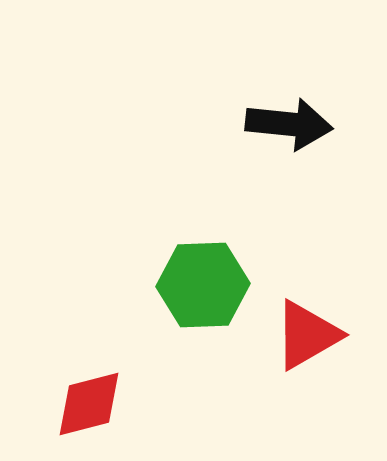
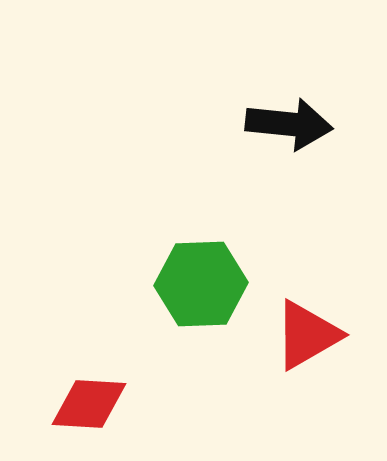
green hexagon: moved 2 px left, 1 px up
red diamond: rotated 18 degrees clockwise
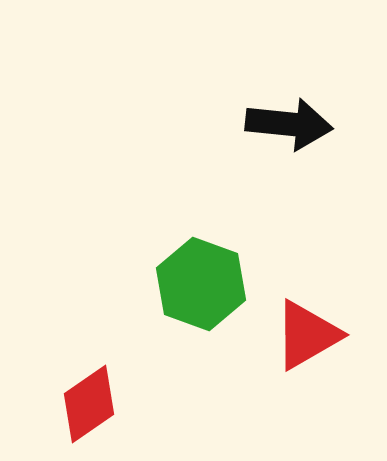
green hexagon: rotated 22 degrees clockwise
red diamond: rotated 38 degrees counterclockwise
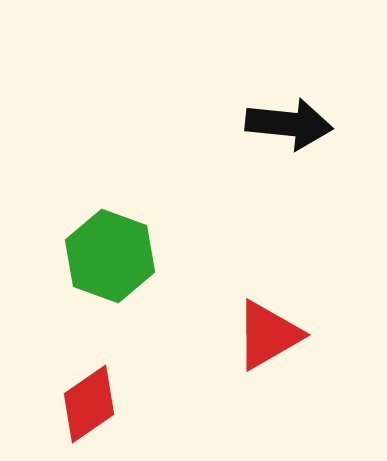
green hexagon: moved 91 px left, 28 px up
red triangle: moved 39 px left
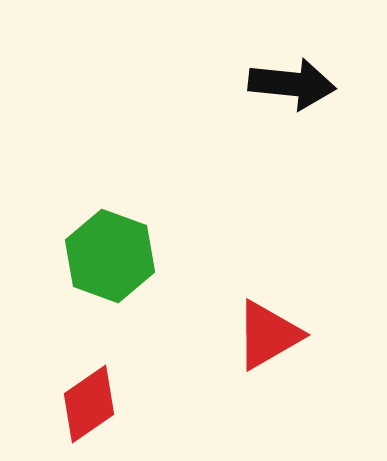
black arrow: moved 3 px right, 40 px up
